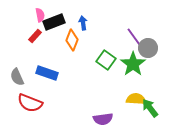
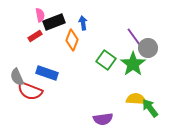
red rectangle: rotated 16 degrees clockwise
red semicircle: moved 12 px up
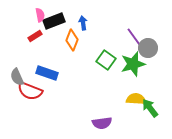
black rectangle: moved 1 px up
green star: rotated 20 degrees clockwise
purple semicircle: moved 1 px left, 4 px down
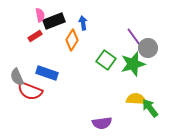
orange diamond: rotated 10 degrees clockwise
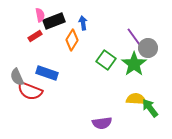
green star: moved 1 px right; rotated 20 degrees counterclockwise
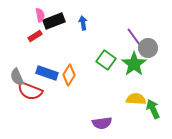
orange diamond: moved 3 px left, 35 px down
green arrow: moved 3 px right, 1 px down; rotated 12 degrees clockwise
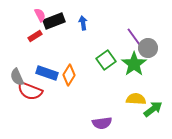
pink semicircle: rotated 16 degrees counterclockwise
green square: rotated 18 degrees clockwise
green arrow: rotated 78 degrees clockwise
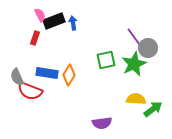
blue arrow: moved 10 px left
red rectangle: moved 2 px down; rotated 40 degrees counterclockwise
green square: rotated 24 degrees clockwise
green star: rotated 10 degrees clockwise
blue rectangle: rotated 10 degrees counterclockwise
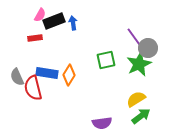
pink semicircle: rotated 56 degrees clockwise
red rectangle: rotated 64 degrees clockwise
green star: moved 5 px right
red semicircle: moved 3 px right, 3 px up; rotated 55 degrees clockwise
yellow semicircle: rotated 36 degrees counterclockwise
green arrow: moved 12 px left, 7 px down
